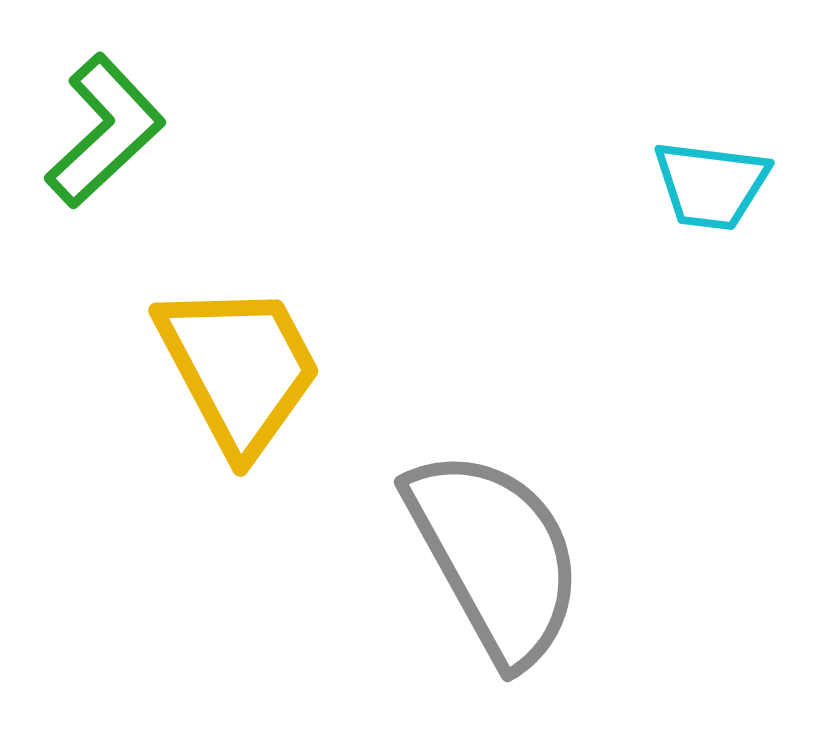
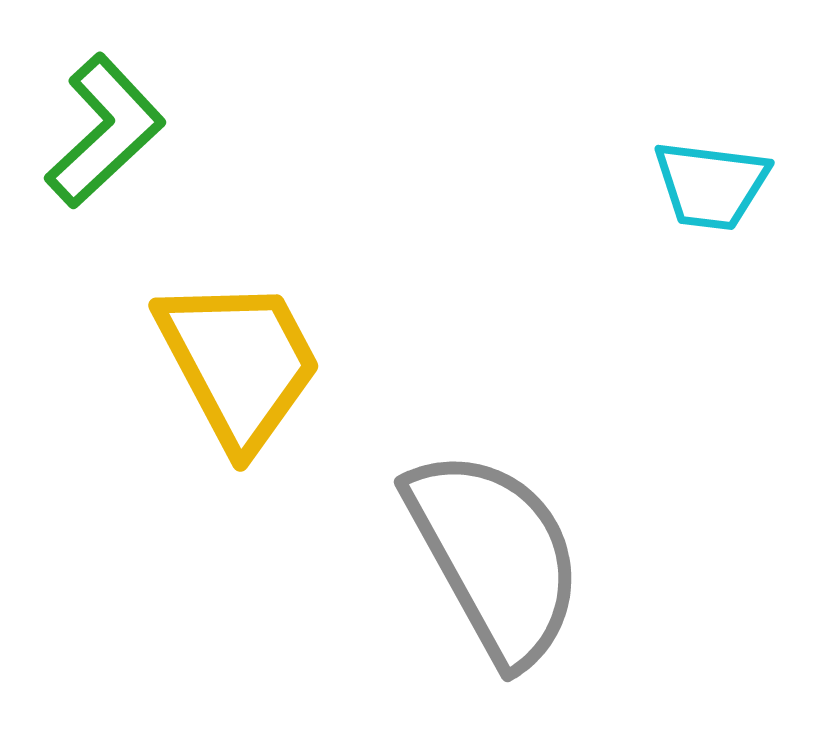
yellow trapezoid: moved 5 px up
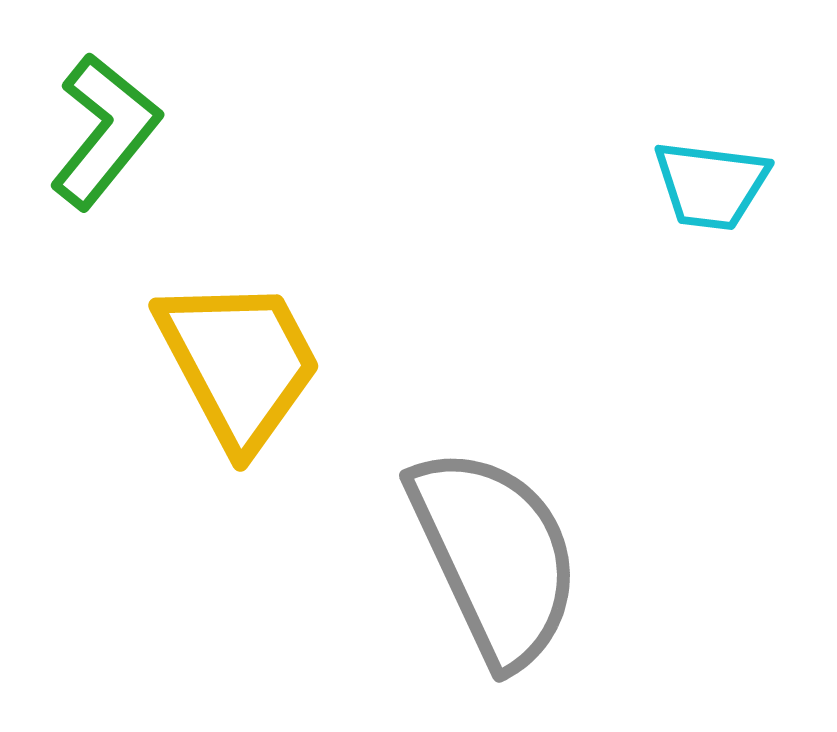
green L-shape: rotated 8 degrees counterclockwise
gray semicircle: rotated 4 degrees clockwise
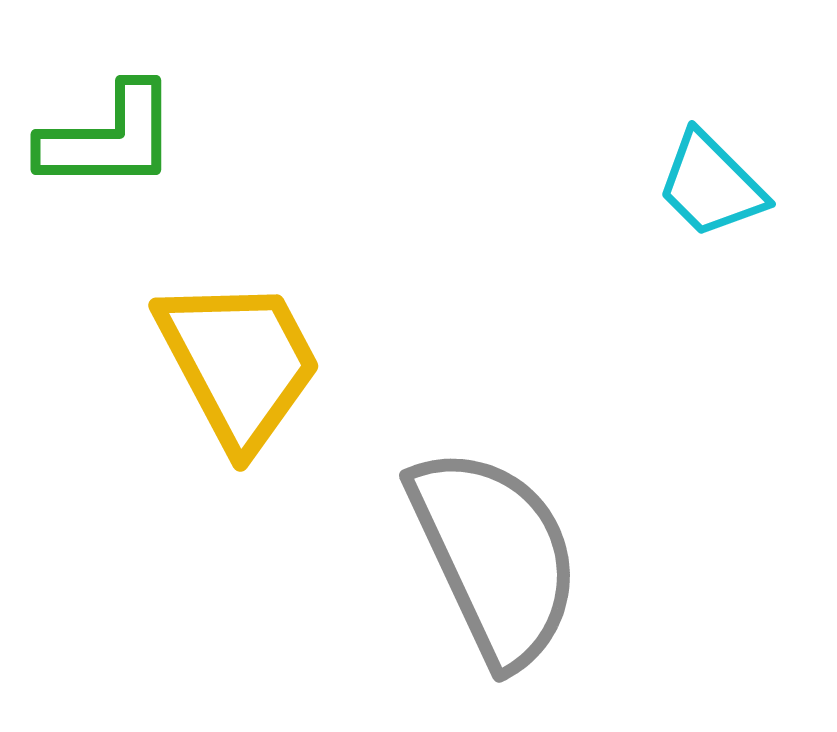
green L-shape: moved 4 px right, 7 px down; rotated 51 degrees clockwise
cyan trapezoid: rotated 38 degrees clockwise
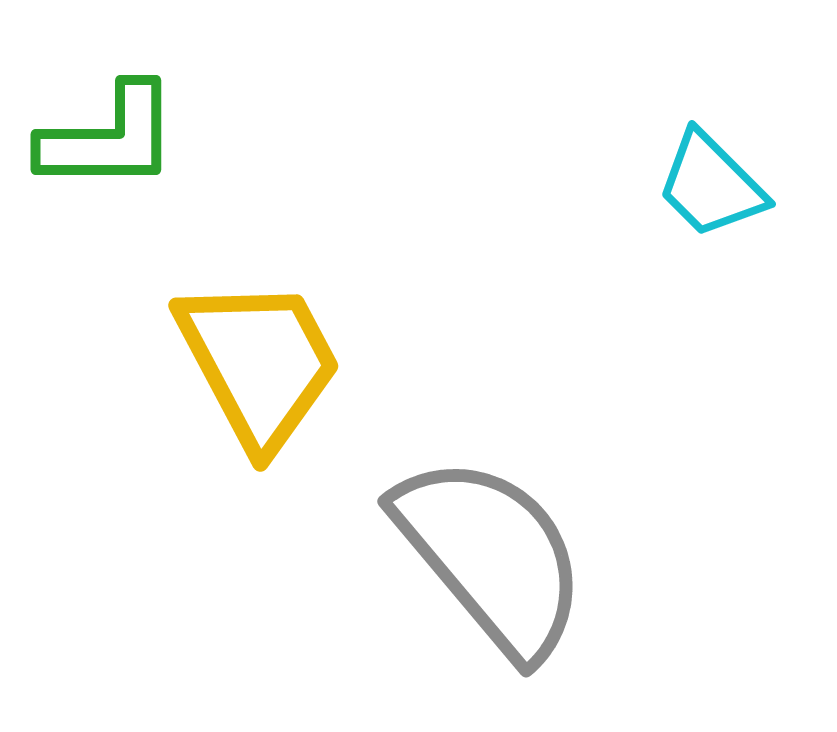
yellow trapezoid: moved 20 px right
gray semicircle: moved 4 px left; rotated 15 degrees counterclockwise
